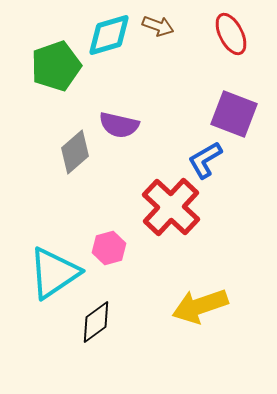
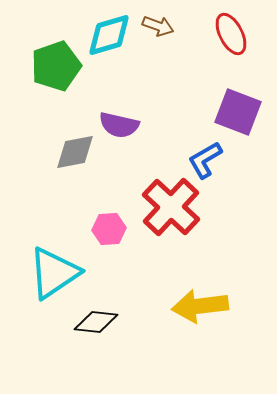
purple square: moved 4 px right, 2 px up
gray diamond: rotated 30 degrees clockwise
pink hexagon: moved 19 px up; rotated 12 degrees clockwise
yellow arrow: rotated 12 degrees clockwise
black diamond: rotated 42 degrees clockwise
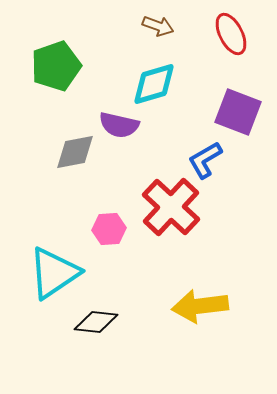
cyan diamond: moved 45 px right, 49 px down
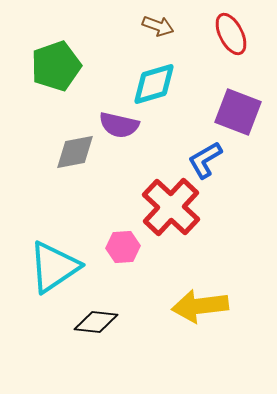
pink hexagon: moved 14 px right, 18 px down
cyan triangle: moved 6 px up
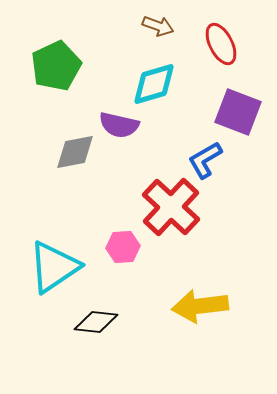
red ellipse: moved 10 px left, 10 px down
green pentagon: rotated 6 degrees counterclockwise
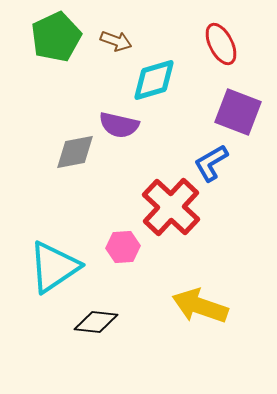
brown arrow: moved 42 px left, 15 px down
green pentagon: moved 29 px up
cyan diamond: moved 4 px up
blue L-shape: moved 6 px right, 3 px down
yellow arrow: rotated 26 degrees clockwise
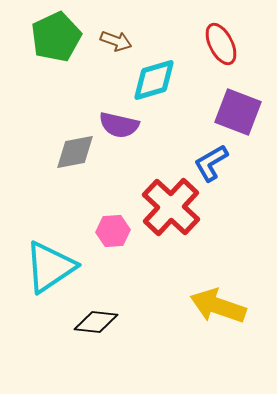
pink hexagon: moved 10 px left, 16 px up
cyan triangle: moved 4 px left
yellow arrow: moved 18 px right
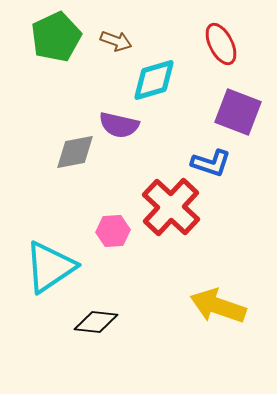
blue L-shape: rotated 132 degrees counterclockwise
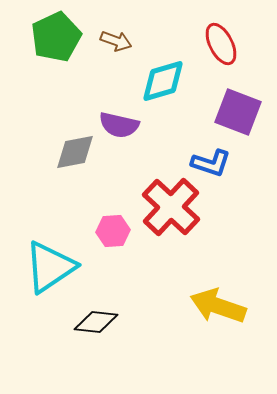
cyan diamond: moved 9 px right, 1 px down
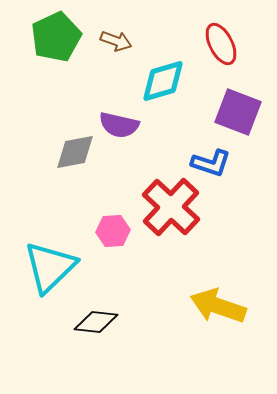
cyan triangle: rotated 10 degrees counterclockwise
